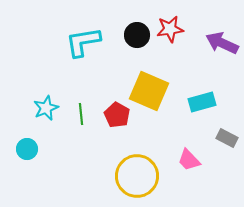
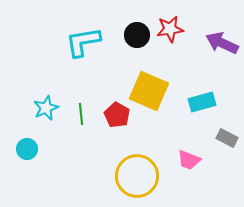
pink trapezoid: rotated 25 degrees counterclockwise
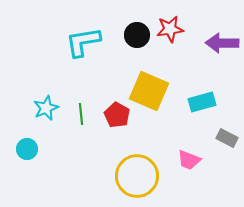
purple arrow: rotated 24 degrees counterclockwise
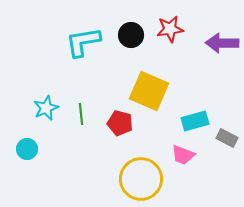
black circle: moved 6 px left
cyan rectangle: moved 7 px left, 19 px down
red pentagon: moved 3 px right, 8 px down; rotated 15 degrees counterclockwise
pink trapezoid: moved 6 px left, 5 px up
yellow circle: moved 4 px right, 3 px down
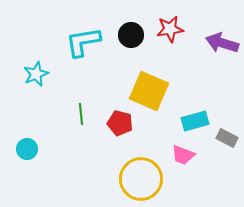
purple arrow: rotated 16 degrees clockwise
cyan star: moved 10 px left, 34 px up
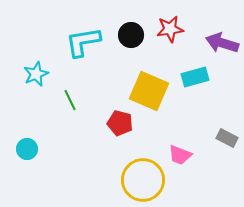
green line: moved 11 px left, 14 px up; rotated 20 degrees counterclockwise
cyan rectangle: moved 44 px up
pink trapezoid: moved 3 px left
yellow circle: moved 2 px right, 1 px down
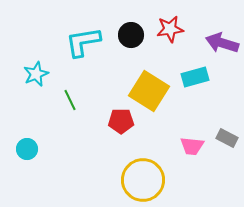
yellow square: rotated 9 degrees clockwise
red pentagon: moved 1 px right, 2 px up; rotated 15 degrees counterclockwise
pink trapezoid: moved 12 px right, 9 px up; rotated 15 degrees counterclockwise
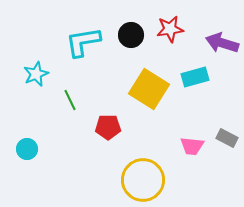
yellow square: moved 2 px up
red pentagon: moved 13 px left, 6 px down
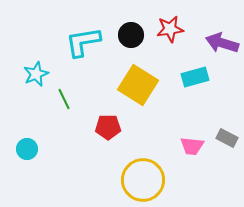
yellow square: moved 11 px left, 4 px up
green line: moved 6 px left, 1 px up
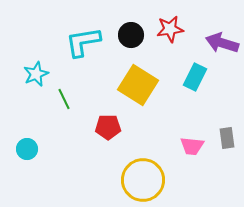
cyan rectangle: rotated 48 degrees counterclockwise
gray rectangle: rotated 55 degrees clockwise
